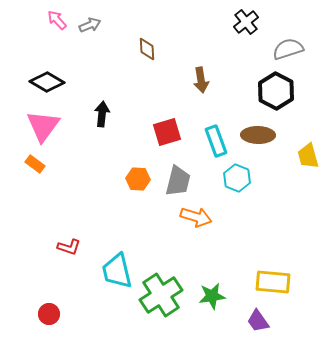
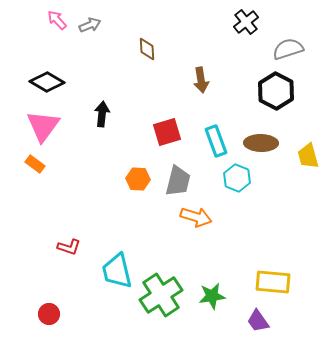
brown ellipse: moved 3 px right, 8 px down
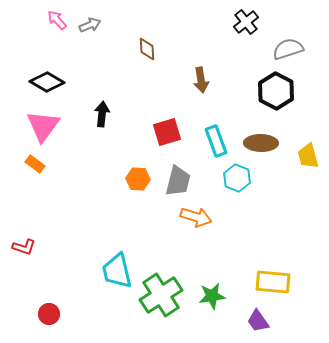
red L-shape: moved 45 px left
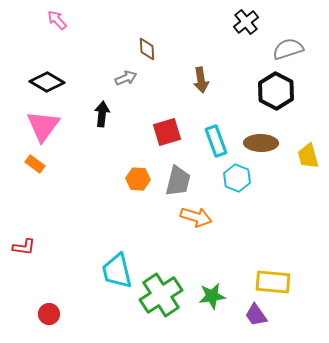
gray arrow: moved 36 px right, 53 px down
red L-shape: rotated 10 degrees counterclockwise
purple trapezoid: moved 2 px left, 6 px up
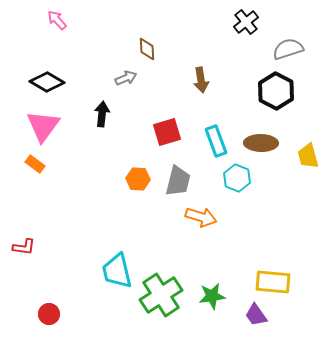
orange arrow: moved 5 px right
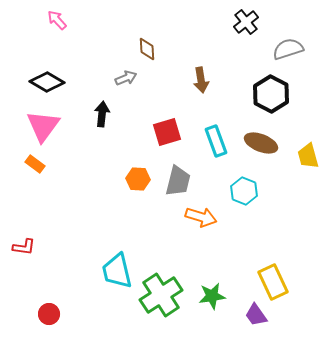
black hexagon: moved 5 px left, 3 px down
brown ellipse: rotated 20 degrees clockwise
cyan hexagon: moved 7 px right, 13 px down
yellow rectangle: rotated 60 degrees clockwise
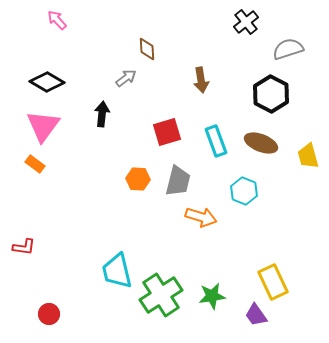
gray arrow: rotated 15 degrees counterclockwise
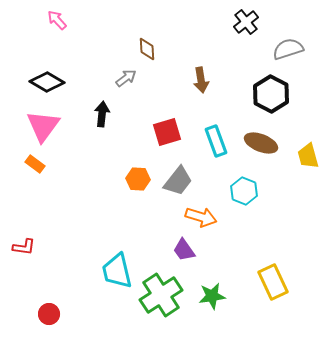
gray trapezoid: rotated 24 degrees clockwise
purple trapezoid: moved 72 px left, 65 px up
